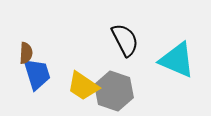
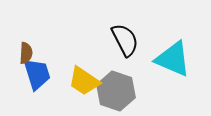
cyan triangle: moved 4 px left, 1 px up
yellow trapezoid: moved 1 px right, 5 px up
gray hexagon: moved 2 px right
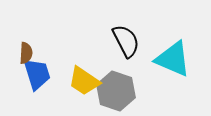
black semicircle: moved 1 px right, 1 px down
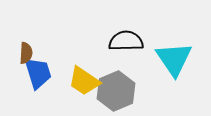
black semicircle: rotated 64 degrees counterclockwise
cyan triangle: moved 1 px right; rotated 33 degrees clockwise
blue trapezoid: moved 1 px right, 1 px up
gray hexagon: rotated 18 degrees clockwise
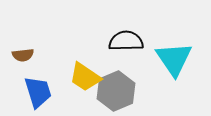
brown semicircle: moved 3 px left, 2 px down; rotated 80 degrees clockwise
blue trapezoid: moved 19 px down
yellow trapezoid: moved 1 px right, 4 px up
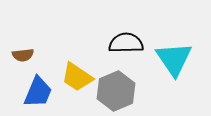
black semicircle: moved 2 px down
yellow trapezoid: moved 8 px left
blue trapezoid: rotated 40 degrees clockwise
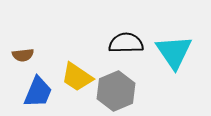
cyan triangle: moved 7 px up
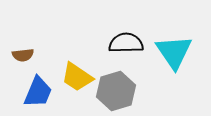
gray hexagon: rotated 6 degrees clockwise
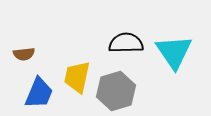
brown semicircle: moved 1 px right, 1 px up
yellow trapezoid: rotated 68 degrees clockwise
blue trapezoid: moved 1 px right, 1 px down
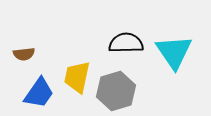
blue trapezoid: rotated 12 degrees clockwise
